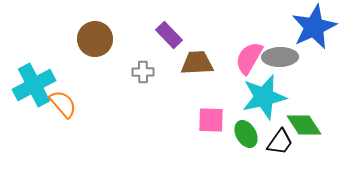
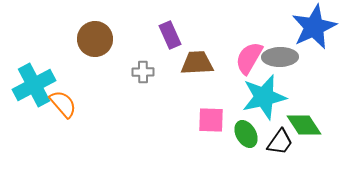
purple rectangle: moved 1 px right; rotated 20 degrees clockwise
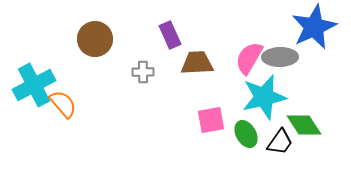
pink square: rotated 12 degrees counterclockwise
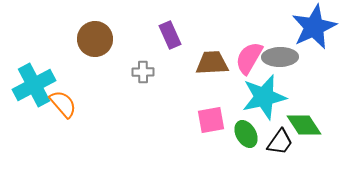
brown trapezoid: moved 15 px right
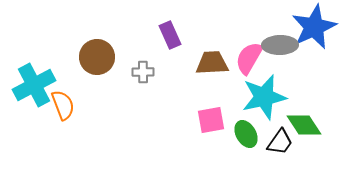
brown circle: moved 2 px right, 18 px down
gray ellipse: moved 12 px up
orange semicircle: moved 1 px down; rotated 20 degrees clockwise
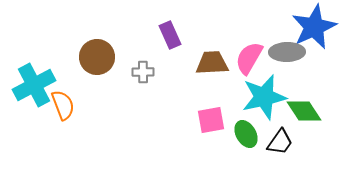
gray ellipse: moved 7 px right, 7 px down
green diamond: moved 14 px up
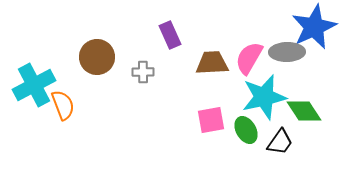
green ellipse: moved 4 px up
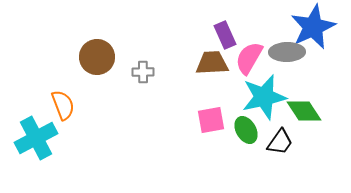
blue star: moved 1 px left
purple rectangle: moved 55 px right
cyan cross: moved 2 px right, 53 px down
